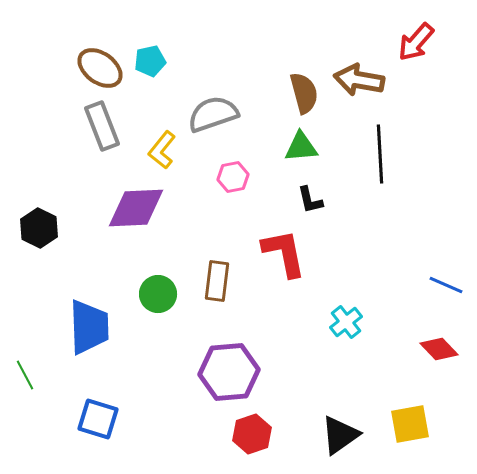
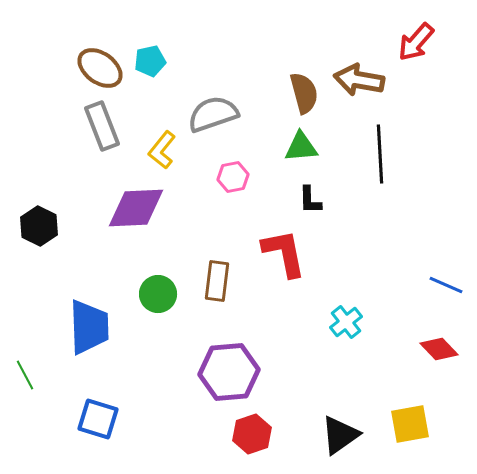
black L-shape: rotated 12 degrees clockwise
black hexagon: moved 2 px up
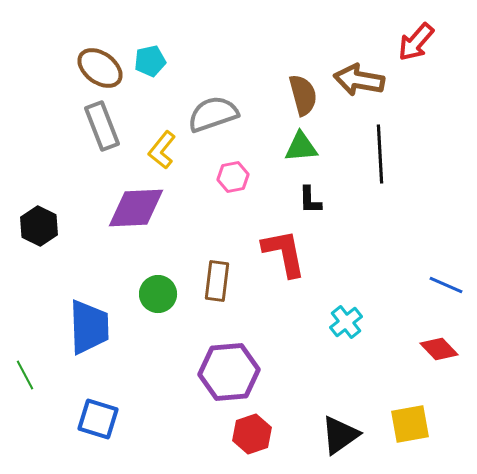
brown semicircle: moved 1 px left, 2 px down
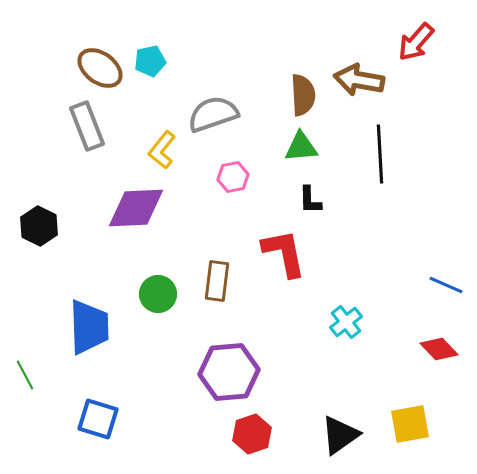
brown semicircle: rotated 12 degrees clockwise
gray rectangle: moved 15 px left
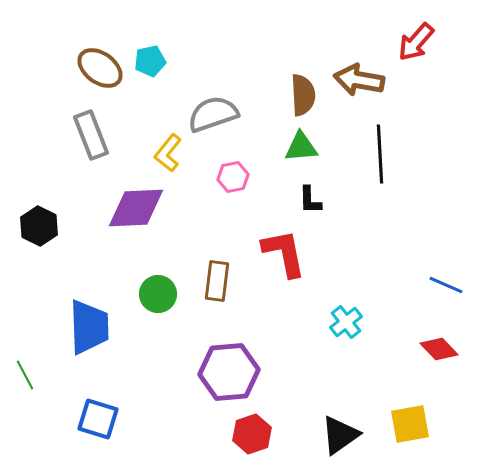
gray rectangle: moved 4 px right, 9 px down
yellow L-shape: moved 6 px right, 3 px down
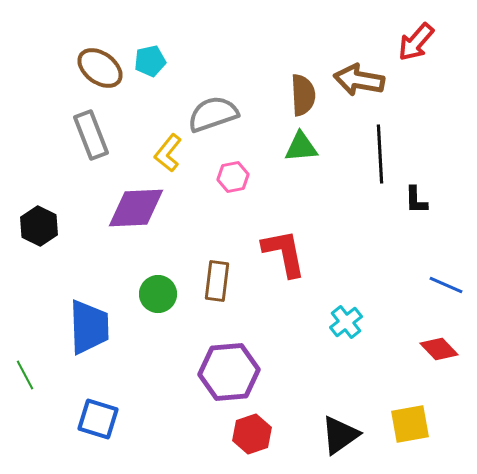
black L-shape: moved 106 px right
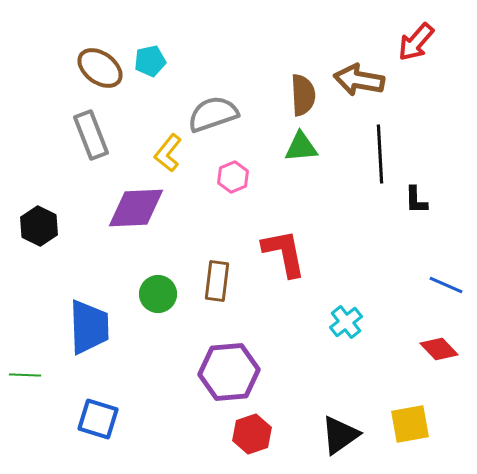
pink hexagon: rotated 12 degrees counterclockwise
green line: rotated 60 degrees counterclockwise
